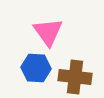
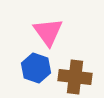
blue hexagon: rotated 16 degrees clockwise
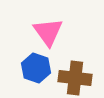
brown cross: moved 1 px down
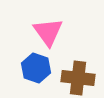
brown cross: moved 3 px right
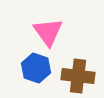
brown cross: moved 2 px up
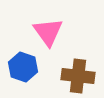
blue hexagon: moved 13 px left, 1 px up
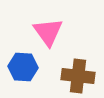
blue hexagon: rotated 16 degrees counterclockwise
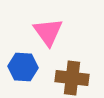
brown cross: moved 6 px left, 2 px down
